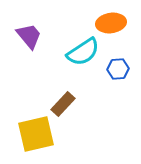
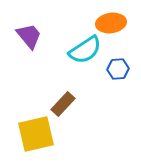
cyan semicircle: moved 2 px right, 2 px up
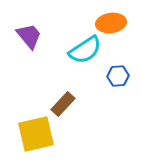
blue hexagon: moved 7 px down
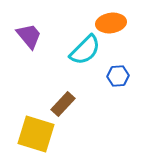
cyan semicircle: rotated 12 degrees counterclockwise
yellow square: rotated 30 degrees clockwise
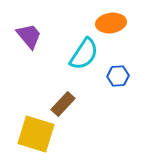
cyan semicircle: moved 1 px left, 4 px down; rotated 12 degrees counterclockwise
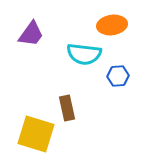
orange ellipse: moved 1 px right, 2 px down
purple trapezoid: moved 2 px right, 2 px up; rotated 76 degrees clockwise
cyan semicircle: rotated 64 degrees clockwise
brown rectangle: moved 4 px right, 4 px down; rotated 55 degrees counterclockwise
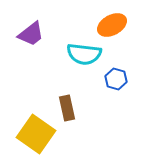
orange ellipse: rotated 20 degrees counterclockwise
purple trapezoid: rotated 16 degrees clockwise
blue hexagon: moved 2 px left, 3 px down; rotated 20 degrees clockwise
yellow square: rotated 18 degrees clockwise
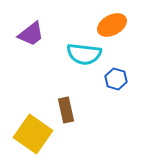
brown rectangle: moved 1 px left, 2 px down
yellow square: moved 3 px left
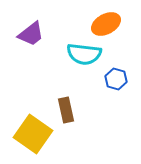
orange ellipse: moved 6 px left, 1 px up
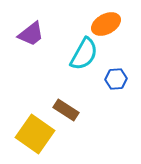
cyan semicircle: rotated 68 degrees counterclockwise
blue hexagon: rotated 20 degrees counterclockwise
brown rectangle: rotated 45 degrees counterclockwise
yellow square: moved 2 px right
